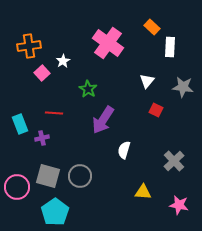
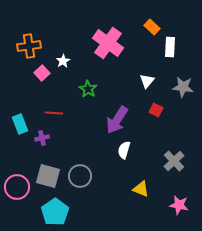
purple arrow: moved 14 px right
yellow triangle: moved 2 px left, 3 px up; rotated 18 degrees clockwise
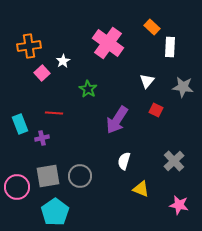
white semicircle: moved 11 px down
gray square: rotated 25 degrees counterclockwise
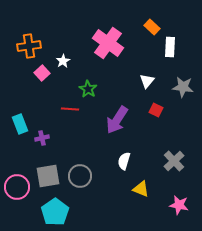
red line: moved 16 px right, 4 px up
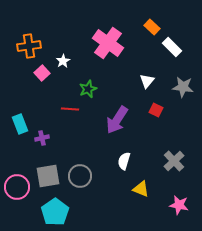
white rectangle: moved 2 px right; rotated 48 degrees counterclockwise
green star: rotated 18 degrees clockwise
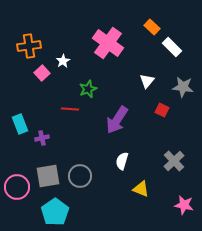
red square: moved 6 px right
white semicircle: moved 2 px left
pink star: moved 5 px right
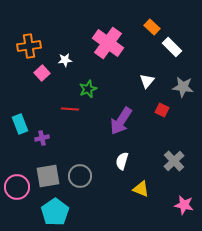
white star: moved 2 px right, 1 px up; rotated 24 degrees clockwise
purple arrow: moved 4 px right, 1 px down
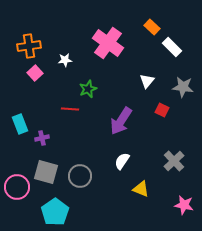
pink square: moved 7 px left
white semicircle: rotated 18 degrees clockwise
gray square: moved 2 px left, 4 px up; rotated 25 degrees clockwise
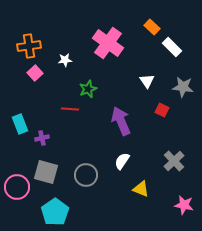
white triangle: rotated 14 degrees counterclockwise
purple arrow: rotated 124 degrees clockwise
gray circle: moved 6 px right, 1 px up
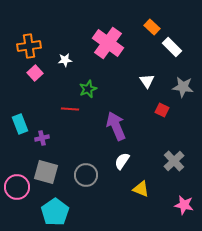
purple arrow: moved 5 px left, 5 px down
